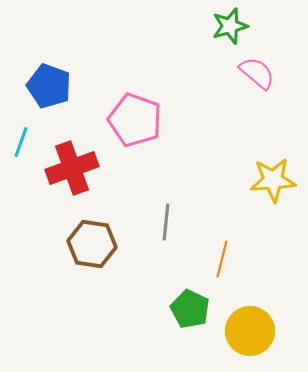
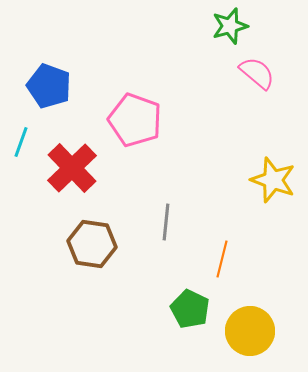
red cross: rotated 24 degrees counterclockwise
yellow star: rotated 24 degrees clockwise
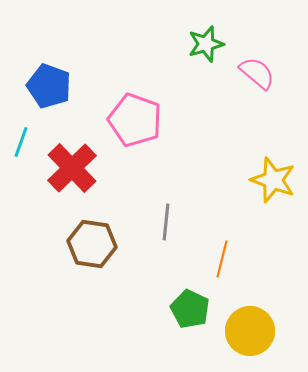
green star: moved 24 px left, 18 px down
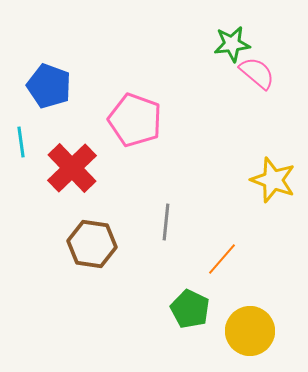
green star: moved 26 px right; rotated 9 degrees clockwise
cyan line: rotated 28 degrees counterclockwise
orange line: rotated 27 degrees clockwise
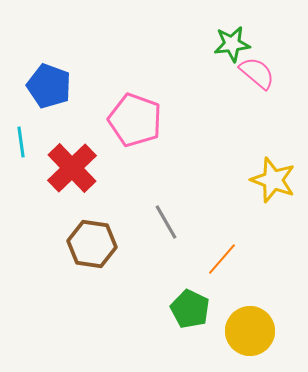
gray line: rotated 36 degrees counterclockwise
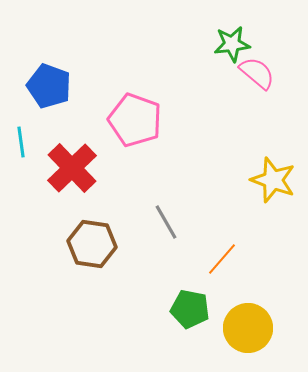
green pentagon: rotated 15 degrees counterclockwise
yellow circle: moved 2 px left, 3 px up
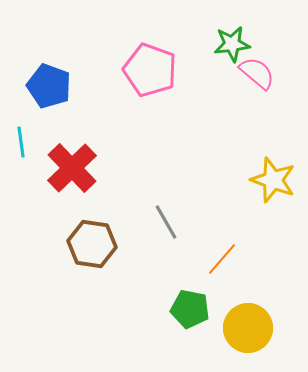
pink pentagon: moved 15 px right, 50 px up
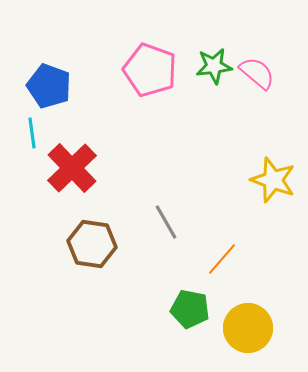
green star: moved 18 px left, 22 px down
cyan line: moved 11 px right, 9 px up
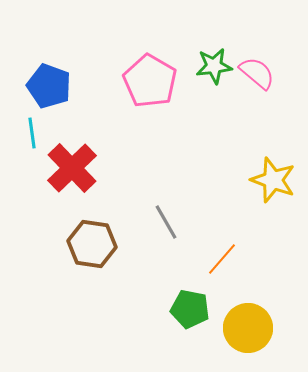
pink pentagon: moved 11 px down; rotated 10 degrees clockwise
